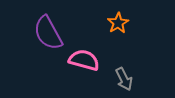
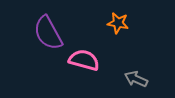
orange star: rotated 30 degrees counterclockwise
gray arrow: moved 12 px right; rotated 140 degrees clockwise
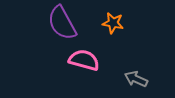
orange star: moved 5 px left
purple semicircle: moved 14 px right, 10 px up
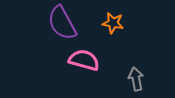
gray arrow: rotated 55 degrees clockwise
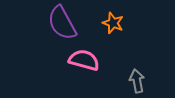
orange star: rotated 10 degrees clockwise
gray arrow: moved 1 px right, 2 px down
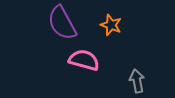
orange star: moved 2 px left, 2 px down
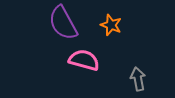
purple semicircle: moved 1 px right
gray arrow: moved 1 px right, 2 px up
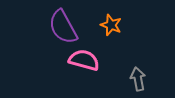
purple semicircle: moved 4 px down
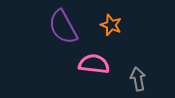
pink semicircle: moved 10 px right, 4 px down; rotated 8 degrees counterclockwise
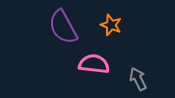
gray arrow: rotated 15 degrees counterclockwise
